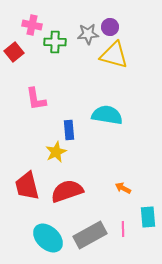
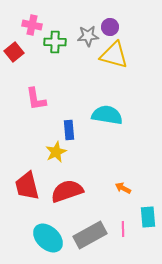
gray star: moved 2 px down
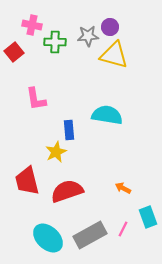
red trapezoid: moved 5 px up
cyan rectangle: rotated 15 degrees counterclockwise
pink line: rotated 28 degrees clockwise
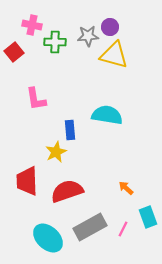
blue rectangle: moved 1 px right
red trapezoid: rotated 12 degrees clockwise
orange arrow: moved 3 px right; rotated 14 degrees clockwise
gray rectangle: moved 8 px up
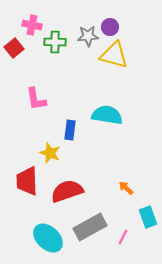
red square: moved 4 px up
blue rectangle: rotated 12 degrees clockwise
yellow star: moved 6 px left, 1 px down; rotated 25 degrees counterclockwise
pink line: moved 8 px down
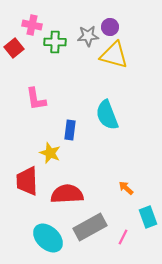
cyan semicircle: rotated 120 degrees counterclockwise
red semicircle: moved 3 px down; rotated 16 degrees clockwise
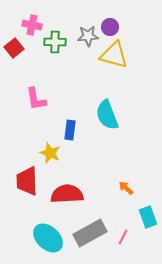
gray rectangle: moved 6 px down
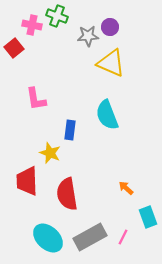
green cross: moved 2 px right, 26 px up; rotated 20 degrees clockwise
yellow triangle: moved 3 px left, 8 px down; rotated 8 degrees clockwise
red semicircle: rotated 96 degrees counterclockwise
gray rectangle: moved 4 px down
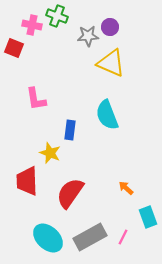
red square: rotated 30 degrees counterclockwise
red semicircle: moved 3 px right, 1 px up; rotated 44 degrees clockwise
